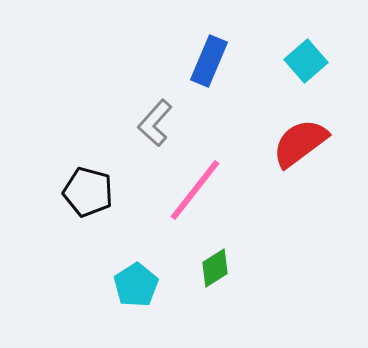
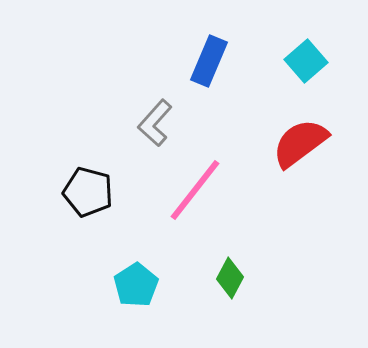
green diamond: moved 15 px right, 10 px down; rotated 30 degrees counterclockwise
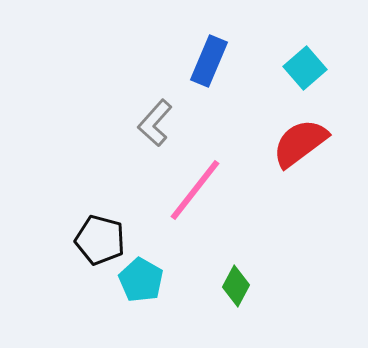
cyan square: moved 1 px left, 7 px down
black pentagon: moved 12 px right, 48 px down
green diamond: moved 6 px right, 8 px down
cyan pentagon: moved 5 px right, 5 px up; rotated 9 degrees counterclockwise
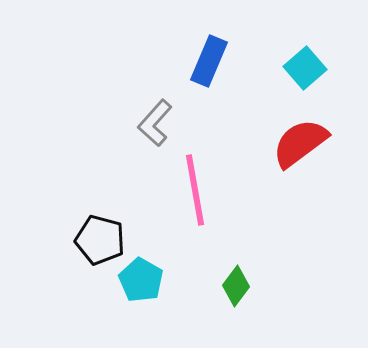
pink line: rotated 48 degrees counterclockwise
green diamond: rotated 9 degrees clockwise
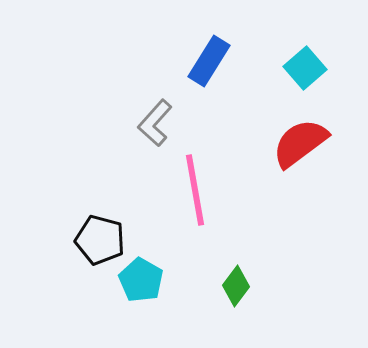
blue rectangle: rotated 9 degrees clockwise
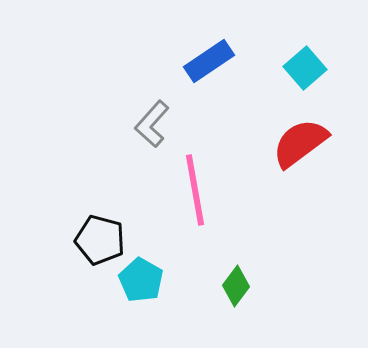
blue rectangle: rotated 24 degrees clockwise
gray L-shape: moved 3 px left, 1 px down
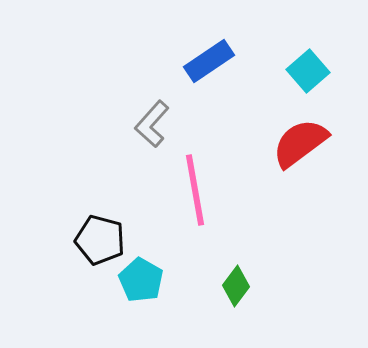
cyan square: moved 3 px right, 3 px down
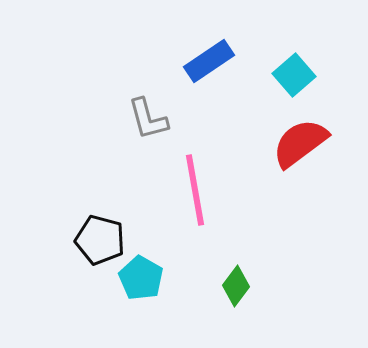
cyan square: moved 14 px left, 4 px down
gray L-shape: moved 4 px left, 5 px up; rotated 57 degrees counterclockwise
cyan pentagon: moved 2 px up
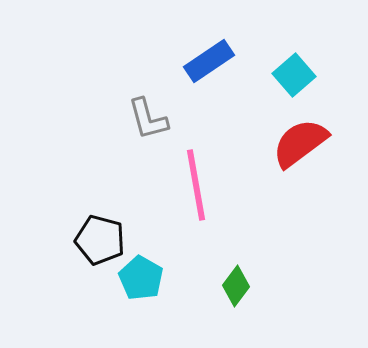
pink line: moved 1 px right, 5 px up
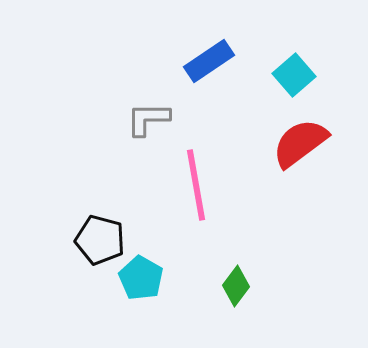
gray L-shape: rotated 105 degrees clockwise
